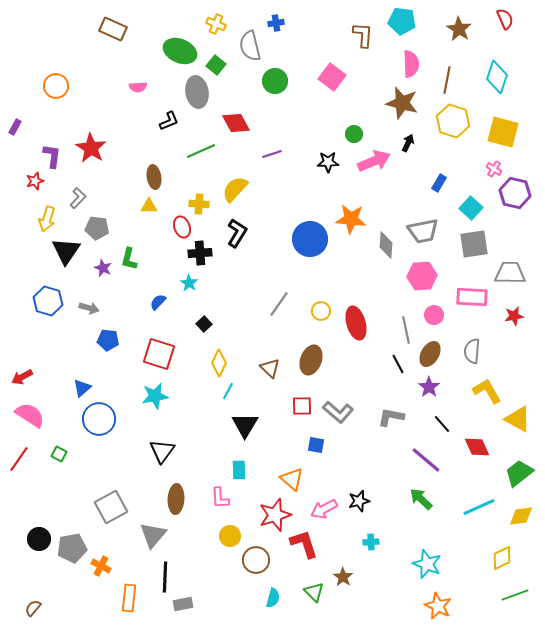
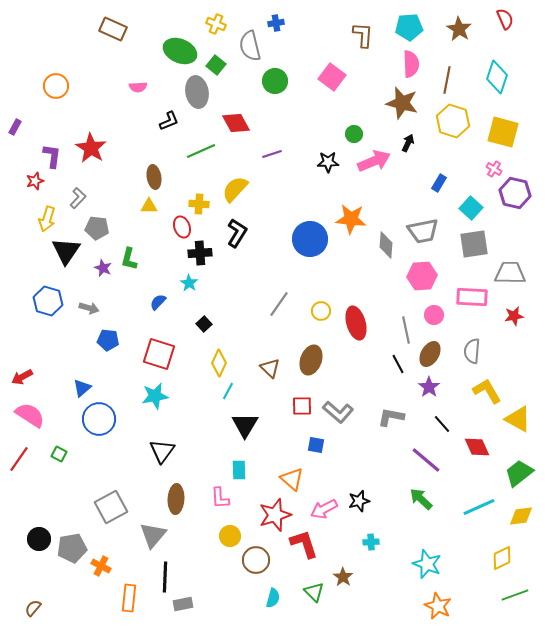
cyan pentagon at (402, 21): moved 7 px right, 6 px down; rotated 12 degrees counterclockwise
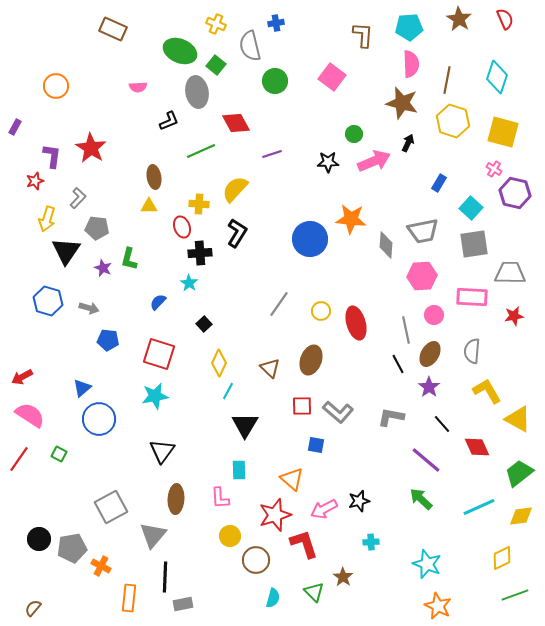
brown star at (459, 29): moved 10 px up
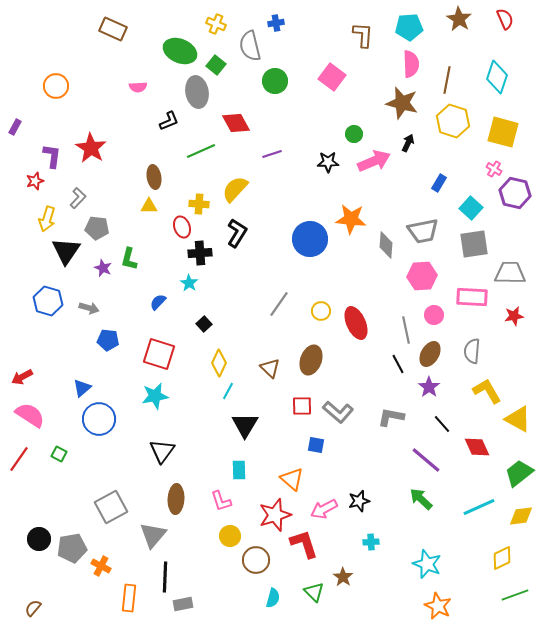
red ellipse at (356, 323): rotated 8 degrees counterclockwise
pink L-shape at (220, 498): moved 1 px right, 3 px down; rotated 15 degrees counterclockwise
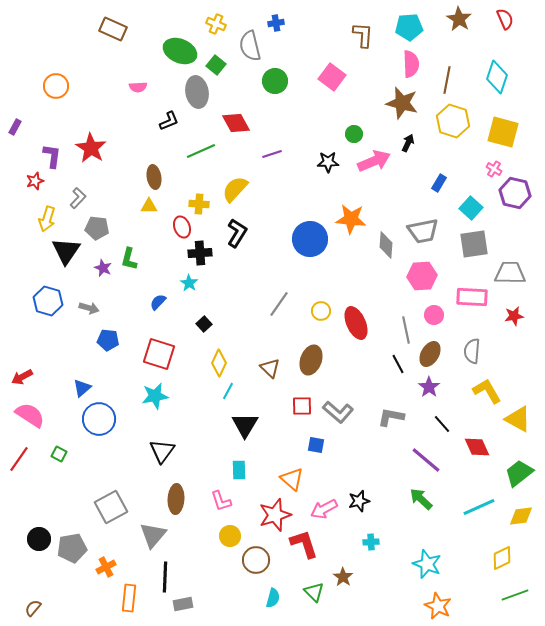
orange cross at (101, 566): moved 5 px right, 1 px down; rotated 36 degrees clockwise
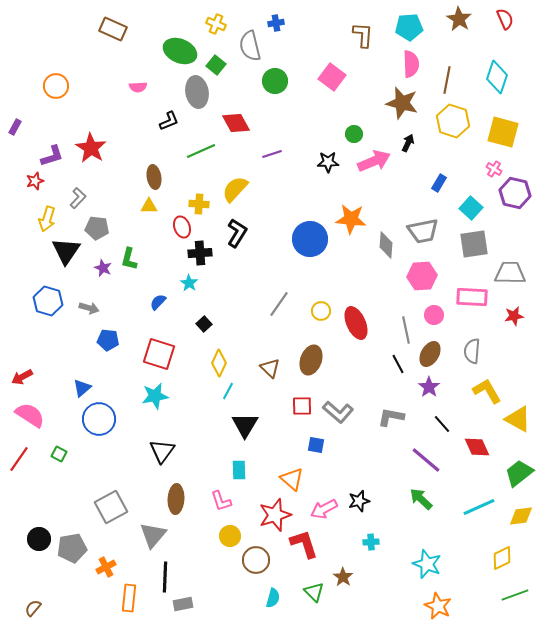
purple L-shape at (52, 156): rotated 65 degrees clockwise
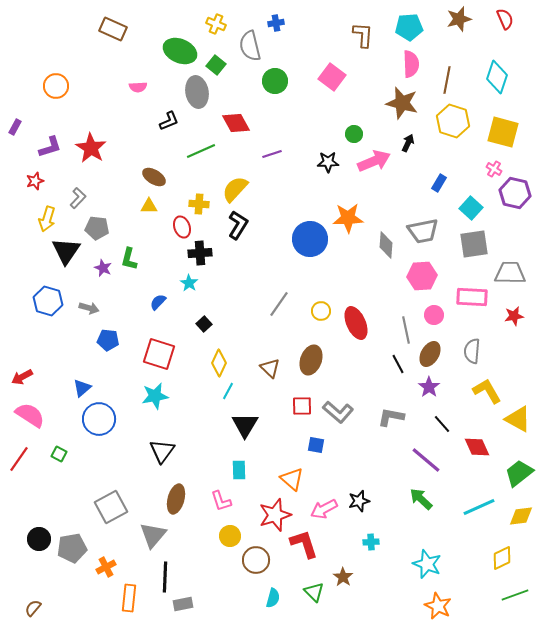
brown star at (459, 19): rotated 25 degrees clockwise
purple L-shape at (52, 156): moved 2 px left, 9 px up
brown ellipse at (154, 177): rotated 50 degrees counterclockwise
orange star at (351, 219): moved 3 px left, 1 px up; rotated 8 degrees counterclockwise
black L-shape at (237, 233): moved 1 px right, 8 px up
brown ellipse at (176, 499): rotated 12 degrees clockwise
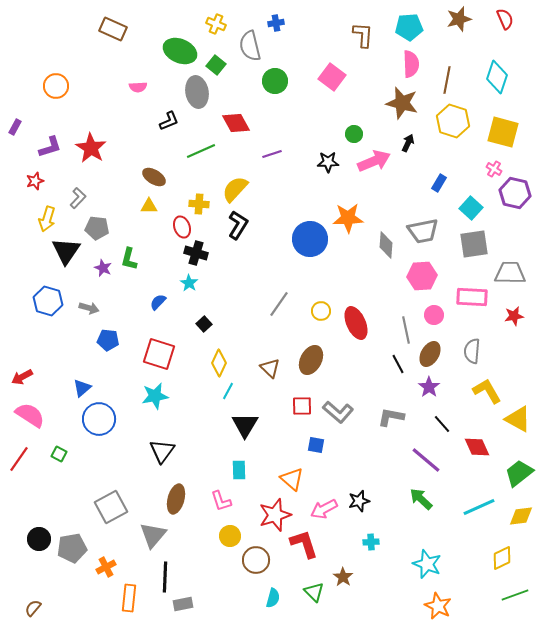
black cross at (200, 253): moved 4 px left; rotated 20 degrees clockwise
brown ellipse at (311, 360): rotated 8 degrees clockwise
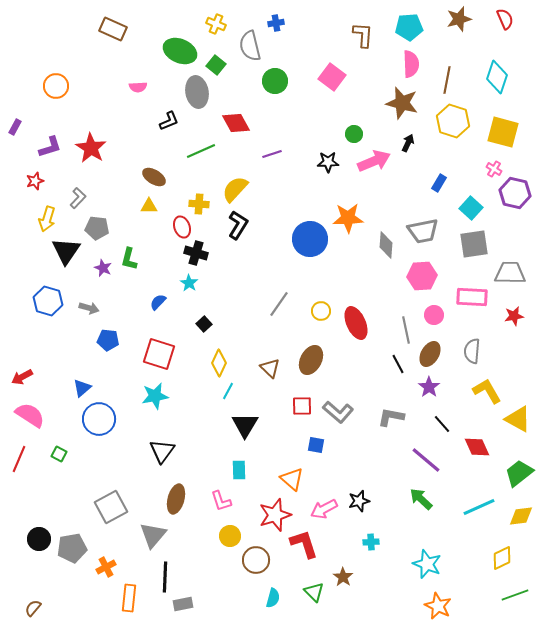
red line at (19, 459): rotated 12 degrees counterclockwise
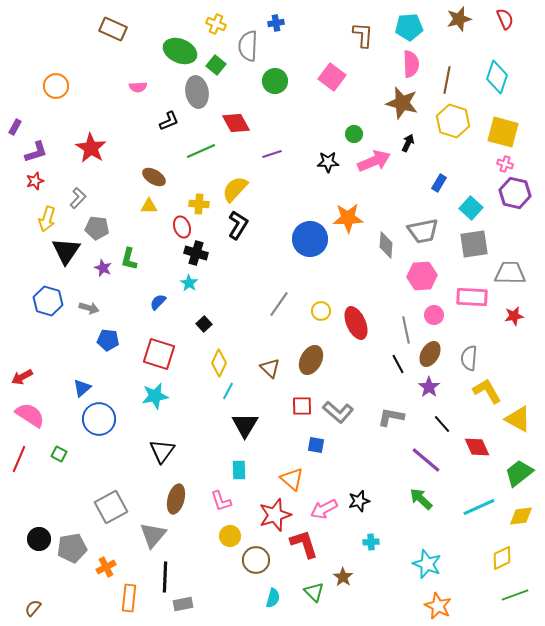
gray semicircle at (250, 46): moved 2 px left; rotated 16 degrees clockwise
purple L-shape at (50, 147): moved 14 px left, 5 px down
pink cross at (494, 169): moved 11 px right, 5 px up; rotated 14 degrees counterclockwise
gray semicircle at (472, 351): moved 3 px left, 7 px down
